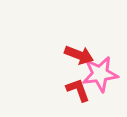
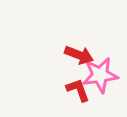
pink star: moved 1 px down
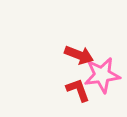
pink star: moved 2 px right
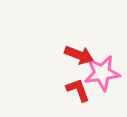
pink star: moved 2 px up
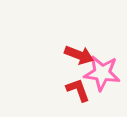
pink star: rotated 15 degrees clockwise
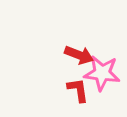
red L-shape: rotated 12 degrees clockwise
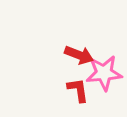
pink star: moved 2 px right; rotated 12 degrees counterclockwise
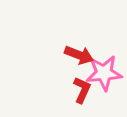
red L-shape: moved 4 px right; rotated 32 degrees clockwise
